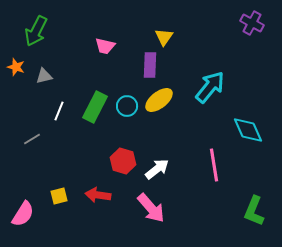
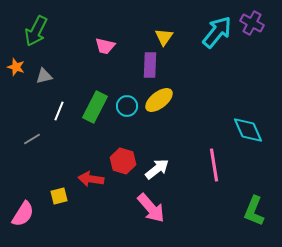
cyan arrow: moved 7 px right, 55 px up
red arrow: moved 7 px left, 16 px up
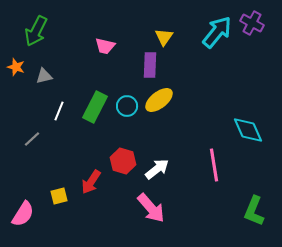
gray line: rotated 12 degrees counterclockwise
red arrow: moved 3 px down; rotated 65 degrees counterclockwise
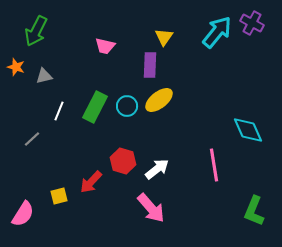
red arrow: rotated 10 degrees clockwise
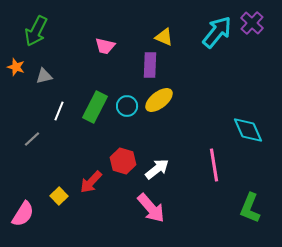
purple cross: rotated 15 degrees clockwise
yellow triangle: rotated 42 degrees counterclockwise
yellow square: rotated 30 degrees counterclockwise
green L-shape: moved 4 px left, 3 px up
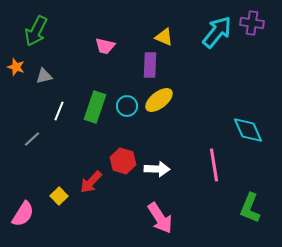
purple cross: rotated 35 degrees counterclockwise
green rectangle: rotated 8 degrees counterclockwise
white arrow: rotated 40 degrees clockwise
pink arrow: moved 9 px right, 10 px down; rotated 8 degrees clockwise
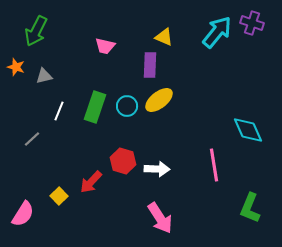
purple cross: rotated 10 degrees clockwise
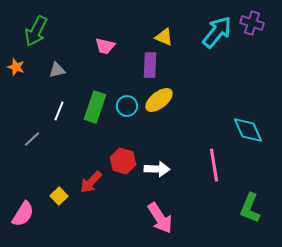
gray triangle: moved 13 px right, 6 px up
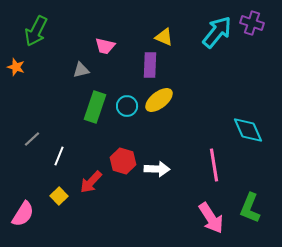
gray triangle: moved 24 px right
white line: moved 45 px down
pink arrow: moved 51 px right
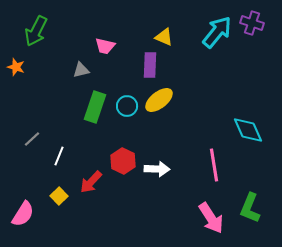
red hexagon: rotated 10 degrees clockwise
